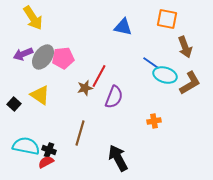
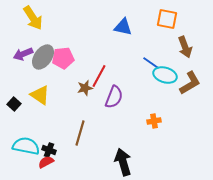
black arrow: moved 5 px right, 4 px down; rotated 12 degrees clockwise
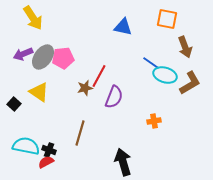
yellow triangle: moved 1 px left, 3 px up
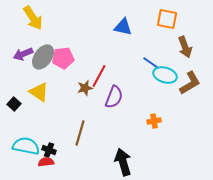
red semicircle: rotated 21 degrees clockwise
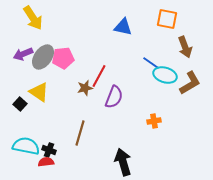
black square: moved 6 px right
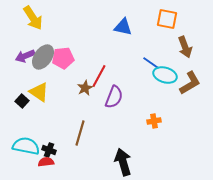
purple arrow: moved 2 px right, 2 px down
brown star: rotated 14 degrees counterclockwise
black square: moved 2 px right, 3 px up
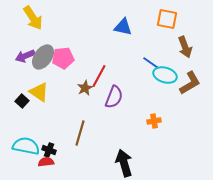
black arrow: moved 1 px right, 1 px down
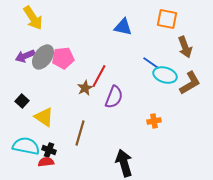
yellow triangle: moved 5 px right, 25 px down
